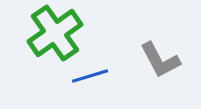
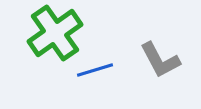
blue line: moved 5 px right, 6 px up
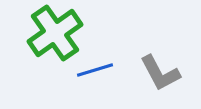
gray L-shape: moved 13 px down
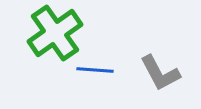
blue line: rotated 21 degrees clockwise
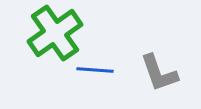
gray L-shape: moved 1 px left; rotated 9 degrees clockwise
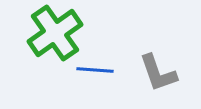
gray L-shape: moved 1 px left
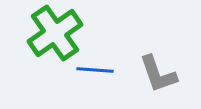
gray L-shape: moved 1 px down
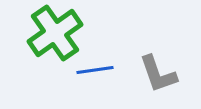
blue line: rotated 12 degrees counterclockwise
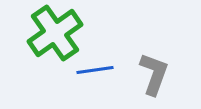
gray L-shape: moved 4 px left; rotated 141 degrees counterclockwise
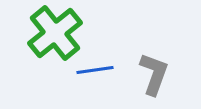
green cross: rotated 4 degrees counterclockwise
